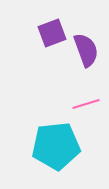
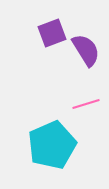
purple semicircle: rotated 12 degrees counterclockwise
cyan pentagon: moved 4 px left, 1 px up; rotated 18 degrees counterclockwise
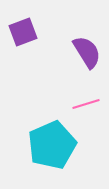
purple square: moved 29 px left, 1 px up
purple semicircle: moved 1 px right, 2 px down
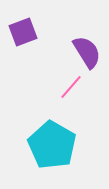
pink line: moved 15 px left, 17 px up; rotated 32 degrees counterclockwise
cyan pentagon: rotated 18 degrees counterclockwise
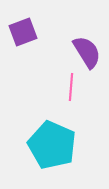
pink line: rotated 36 degrees counterclockwise
cyan pentagon: rotated 6 degrees counterclockwise
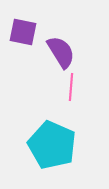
purple square: rotated 32 degrees clockwise
purple semicircle: moved 26 px left
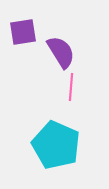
purple square: rotated 20 degrees counterclockwise
cyan pentagon: moved 4 px right
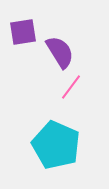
purple semicircle: moved 1 px left
pink line: rotated 32 degrees clockwise
